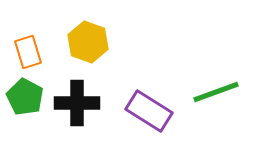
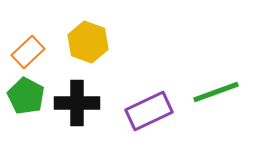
orange rectangle: rotated 64 degrees clockwise
green pentagon: moved 1 px right, 1 px up
purple rectangle: rotated 57 degrees counterclockwise
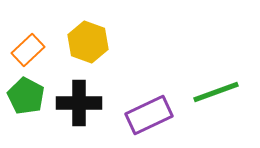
orange rectangle: moved 2 px up
black cross: moved 2 px right
purple rectangle: moved 4 px down
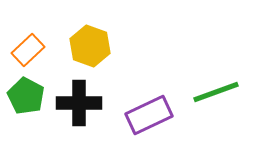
yellow hexagon: moved 2 px right, 4 px down
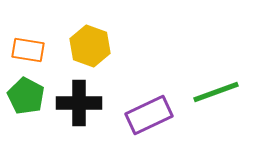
orange rectangle: rotated 52 degrees clockwise
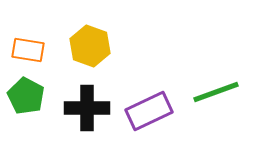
black cross: moved 8 px right, 5 px down
purple rectangle: moved 4 px up
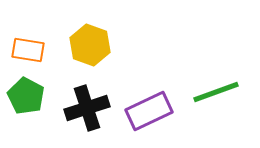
yellow hexagon: moved 1 px up
black cross: rotated 18 degrees counterclockwise
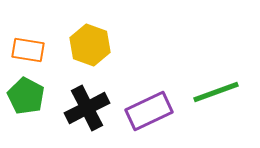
black cross: rotated 9 degrees counterclockwise
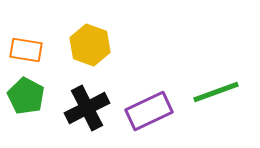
orange rectangle: moved 2 px left
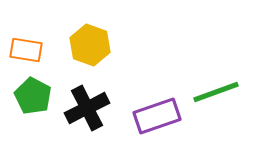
green pentagon: moved 7 px right
purple rectangle: moved 8 px right, 5 px down; rotated 6 degrees clockwise
